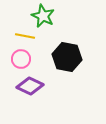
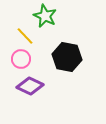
green star: moved 2 px right
yellow line: rotated 36 degrees clockwise
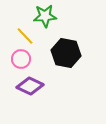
green star: rotated 30 degrees counterclockwise
black hexagon: moved 1 px left, 4 px up
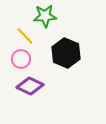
black hexagon: rotated 12 degrees clockwise
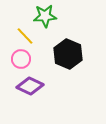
black hexagon: moved 2 px right, 1 px down
